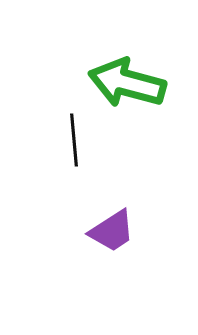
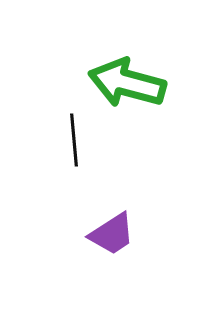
purple trapezoid: moved 3 px down
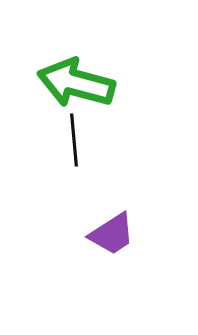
green arrow: moved 51 px left
